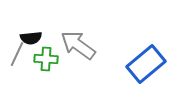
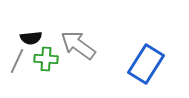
gray line: moved 7 px down
blue rectangle: rotated 18 degrees counterclockwise
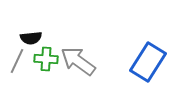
gray arrow: moved 16 px down
blue rectangle: moved 2 px right, 2 px up
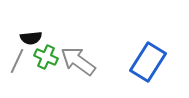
green cross: moved 2 px up; rotated 20 degrees clockwise
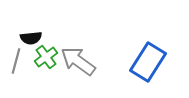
green cross: rotated 30 degrees clockwise
gray line: moved 1 px left; rotated 10 degrees counterclockwise
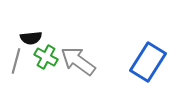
green cross: rotated 25 degrees counterclockwise
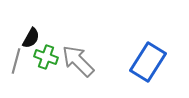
black semicircle: rotated 55 degrees counterclockwise
green cross: rotated 10 degrees counterclockwise
gray arrow: rotated 9 degrees clockwise
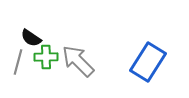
black semicircle: rotated 95 degrees clockwise
green cross: rotated 20 degrees counterclockwise
gray line: moved 2 px right, 1 px down
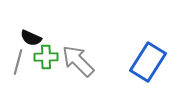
black semicircle: rotated 10 degrees counterclockwise
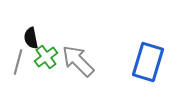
black semicircle: rotated 55 degrees clockwise
green cross: rotated 35 degrees counterclockwise
blue rectangle: rotated 15 degrees counterclockwise
